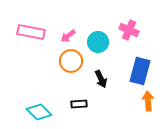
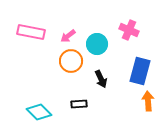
cyan circle: moved 1 px left, 2 px down
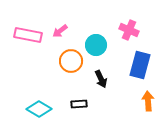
pink rectangle: moved 3 px left, 3 px down
pink arrow: moved 8 px left, 5 px up
cyan circle: moved 1 px left, 1 px down
blue rectangle: moved 6 px up
cyan diamond: moved 3 px up; rotated 15 degrees counterclockwise
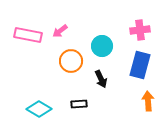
pink cross: moved 11 px right; rotated 30 degrees counterclockwise
cyan circle: moved 6 px right, 1 px down
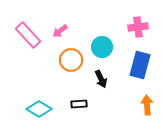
pink cross: moved 2 px left, 3 px up
pink rectangle: rotated 36 degrees clockwise
cyan circle: moved 1 px down
orange circle: moved 1 px up
orange arrow: moved 1 px left, 4 px down
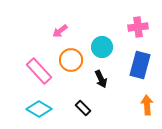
pink rectangle: moved 11 px right, 36 px down
black rectangle: moved 4 px right, 4 px down; rotated 49 degrees clockwise
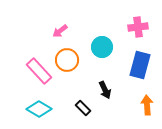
orange circle: moved 4 px left
black arrow: moved 4 px right, 11 px down
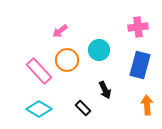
cyan circle: moved 3 px left, 3 px down
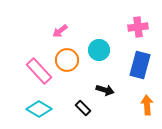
black arrow: rotated 48 degrees counterclockwise
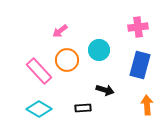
black rectangle: rotated 49 degrees counterclockwise
